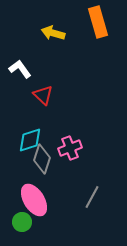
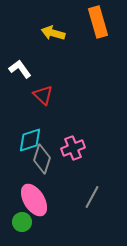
pink cross: moved 3 px right
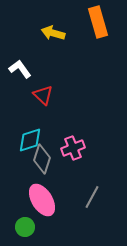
pink ellipse: moved 8 px right
green circle: moved 3 px right, 5 px down
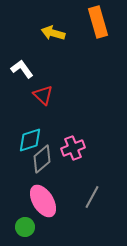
white L-shape: moved 2 px right
gray diamond: rotated 32 degrees clockwise
pink ellipse: moved 1 px right, 1 px down
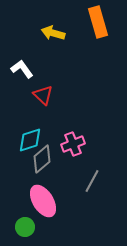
pink cross: moved 4 px up
gray line: moved 16 px up
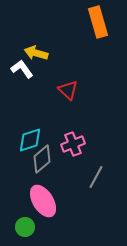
yellow arrow: moved 17 px left, 20 px down
red triangle: moved 25 px right, 5 px up
gray line: moved 4 px right, 4 px up
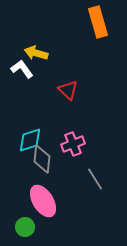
gray diamond: rotated 44 degrees counterclockwise
gray line: moved 1 px left, 2 px down; rotated 60 degrees counterclockwise
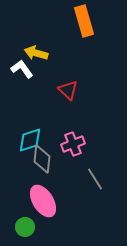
orange rectangle: moved 14 px left, 1 px up
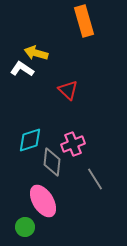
white L-shape: rotated 20 degrees counterclockwise
gray diamond: moved 10 px right, 3 px down
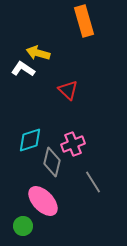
yellow arrow: moved 2 px right
white L-shape: moved 1 px right
gray diamond: rotated 8 degrees clockwise
gray line: moved 2 px left, 3 px down
pink ellipse: rotated 12 degrees counterclockwise
green circle: moved 2 px left, 1 px up
